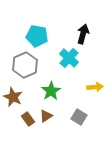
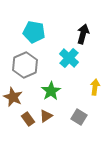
cyan pentagon: moved 3 px left, 4 px up
yellow arrow: rotated 77 degrees counterclockwise
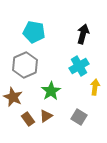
cyan cross: moved 10 px right, 8 px down; rotated 18 degrees clockwise
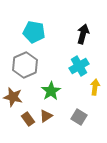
brown star: rotated 12 degrees counterclockwise
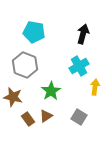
gray hexagon: rotated 15 degrees counterclockwise
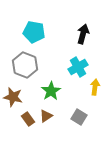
cyan cross: moved 1 px left, 1 px down
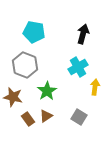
green star: moved 4 px left
